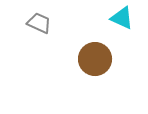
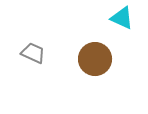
gray trapezoid: moved 6 px left, 30 px down
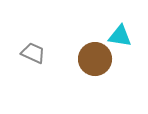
cyan triangle: moved 2 px left, 18 px down; rotated 15 degrees counterclockwise
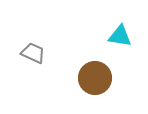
brown circle: moved 19 px down
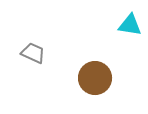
cyan triangle: moved 10 px right, 11 px up
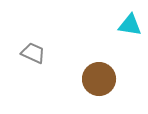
brown circle: moved 4 px right, 1 px down
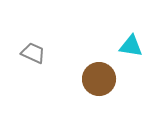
cyan triangle: moved 1 px right, 21 px down
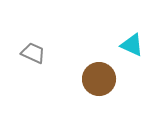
cyan triangle: moved 1 px right, 1 px up; rotated 15 degrees clockwise
